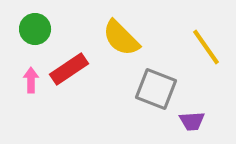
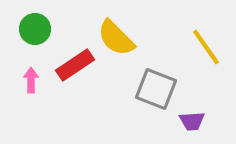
yellow semicircle: moved 5 px left
red rectangle: moved 6 px right, 4 px up
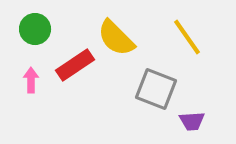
yellow line: moved 19 px left, 10 px up
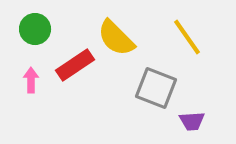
gray square: moved 1 px up
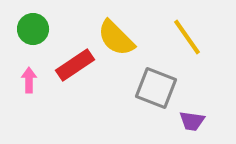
green circle: moved 2 px left
pink arrow: moved 2 px left
purple trapezoid: rotated 12 degrees clockwise
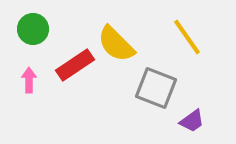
yellow semicircle: moved 6 px down
purple trapezoid: rotated 44 degrees counterclockwise
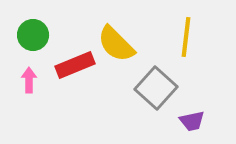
green circle: moved 6 px down
yellow line: moved 1 px left; rotated 42 degrees clockwise
red rectangle: rotated 12 degrees clockwise
gray square: rotated 21 degrees clockwise
purple trapezoid: rotated 24 degrees clockwise
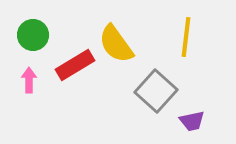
yellow semicircle: rotated 9 degrees clockwise
red rectangle: rotated 9 degrees counterclockwise
gray square: moved 3 px down
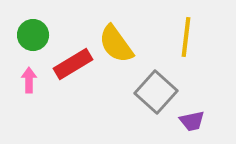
red rectangle: moved 2 px left, 1 px up
gray square: moved 1 px down
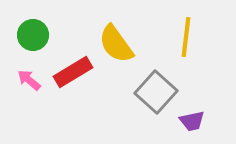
red rectangle: moved 8 px down
pink arrow: rotated 50 degrees counterclockwise
